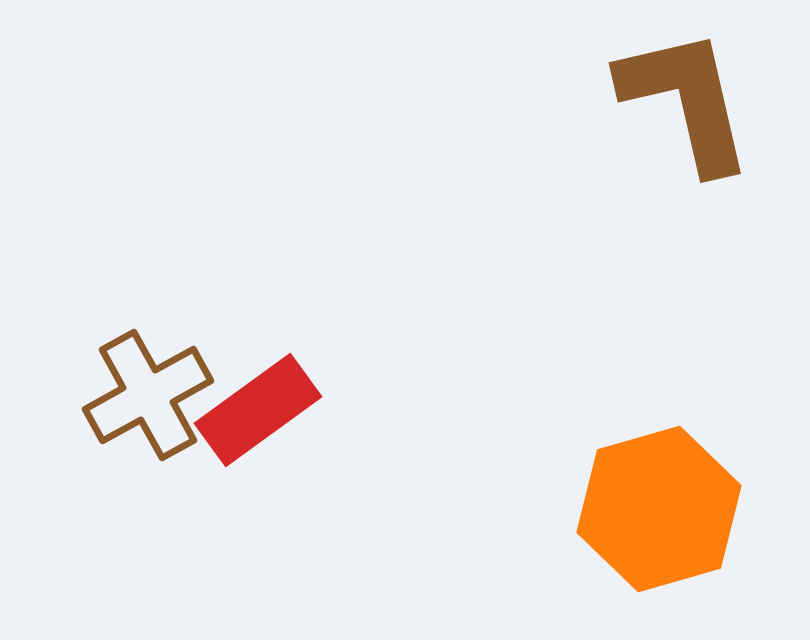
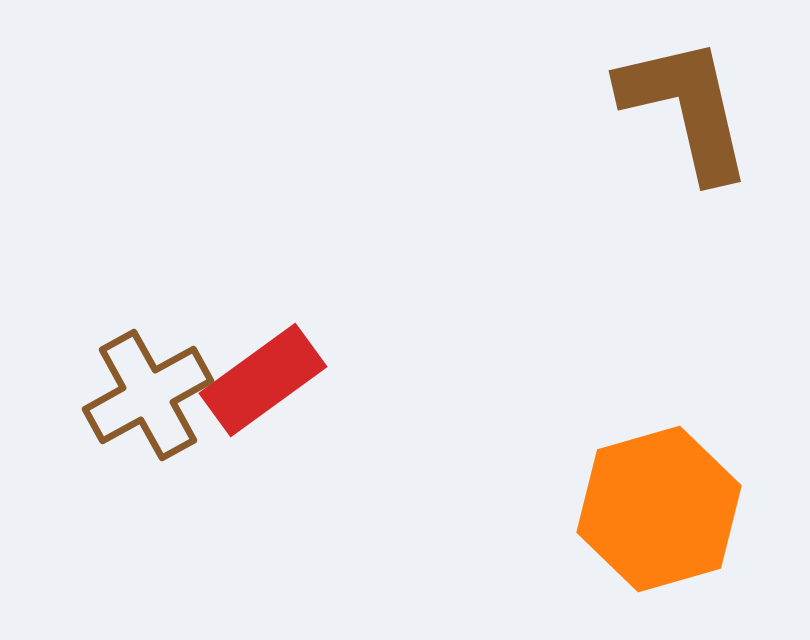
brown L-shape: moved 8 px down
red rectangle: moved 5 px right, 30 px up
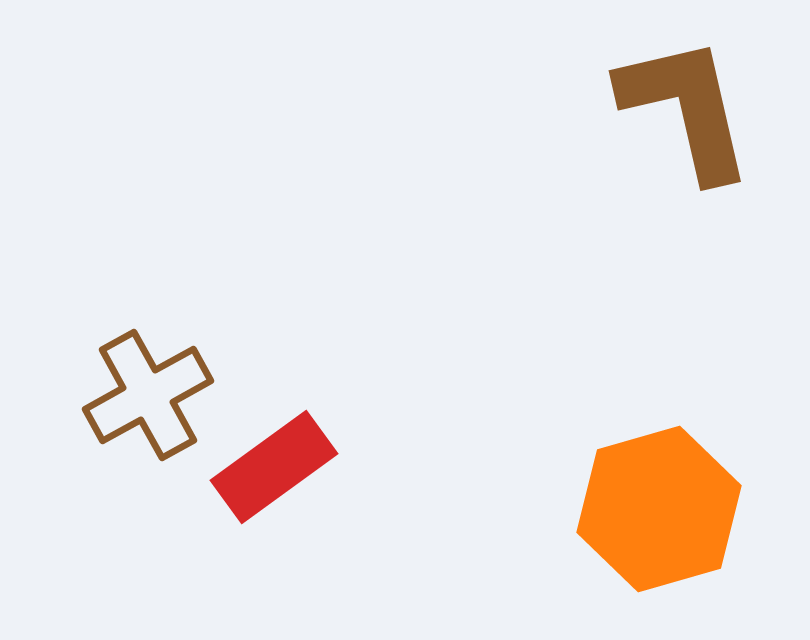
red rectangle: moved 11 px right, 87 px down
